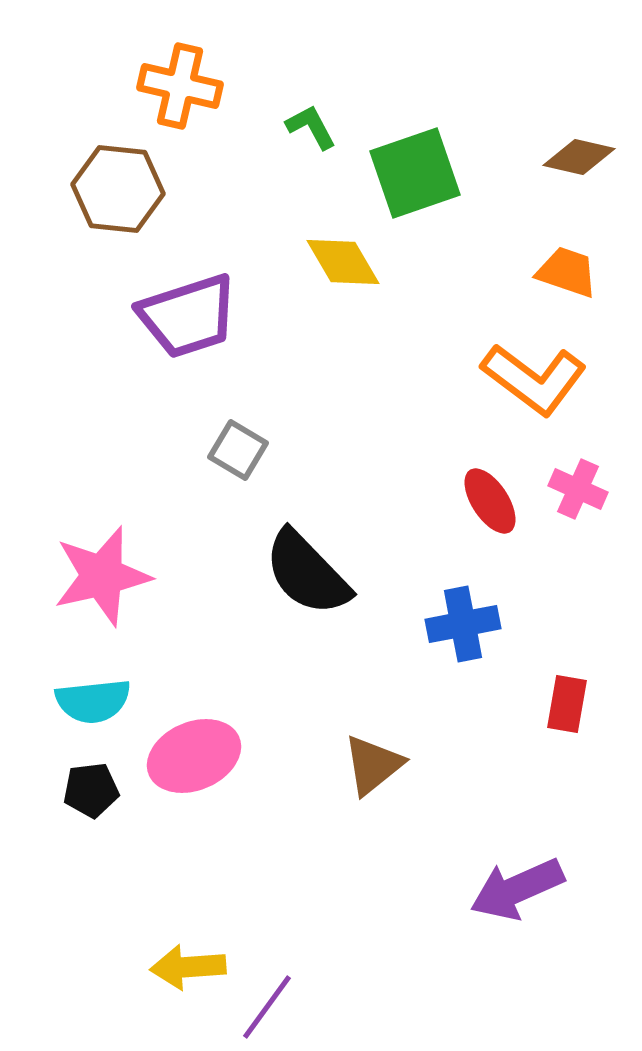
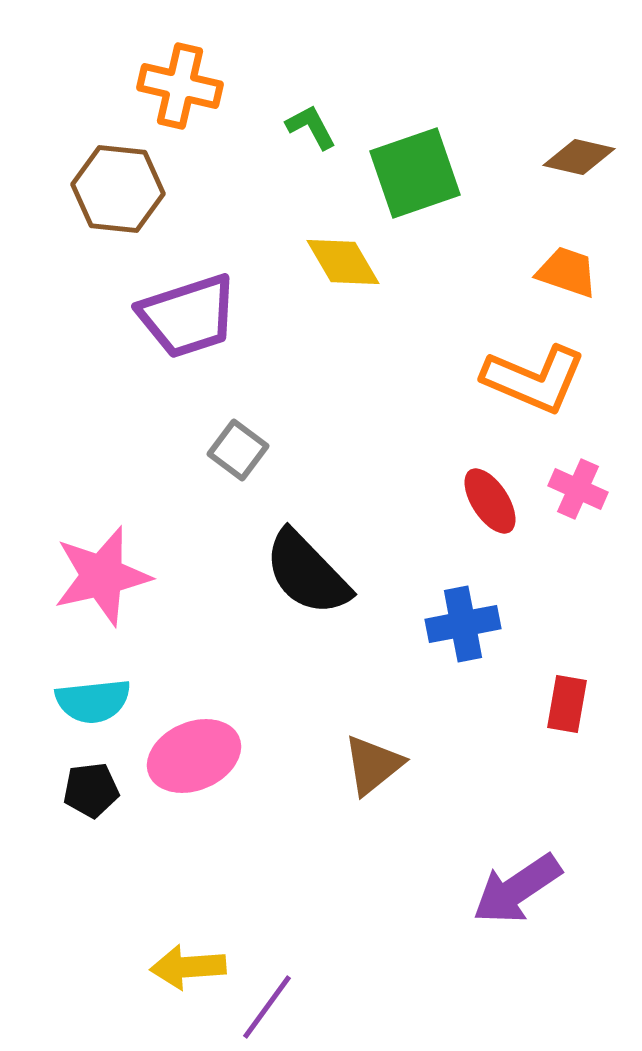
orange L-shape: rotated 14 degrees counterclockwise
gray square: rotated 6 degrees clockwise
purple arrow: rotated 10 degrees counterclockwise
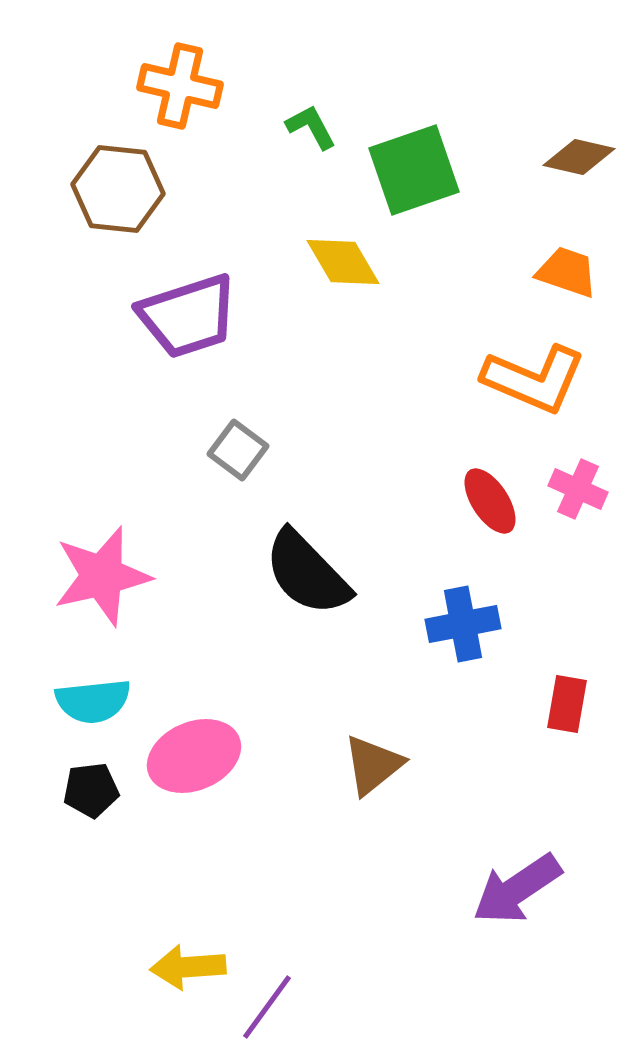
green square: moved 1 px left, 3 px up
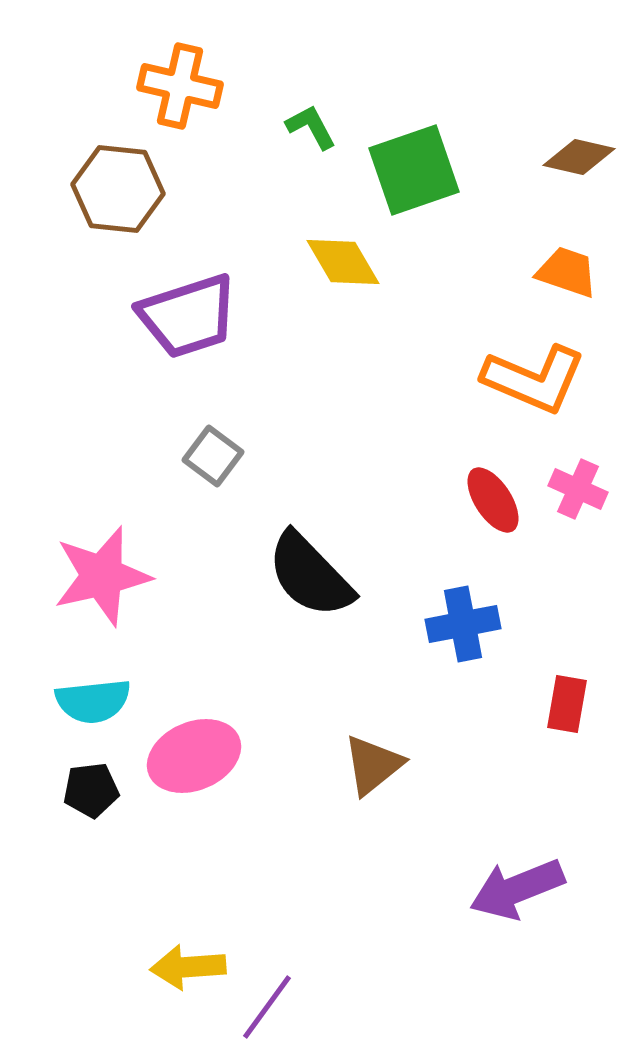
gray square: moved 25 px left, 6 px down
red ellipse: moved 3 px right, 1 px up
black semicircle: moved 3 px right, 2 px down
purple arrow: rotated 12 degrees clockwise
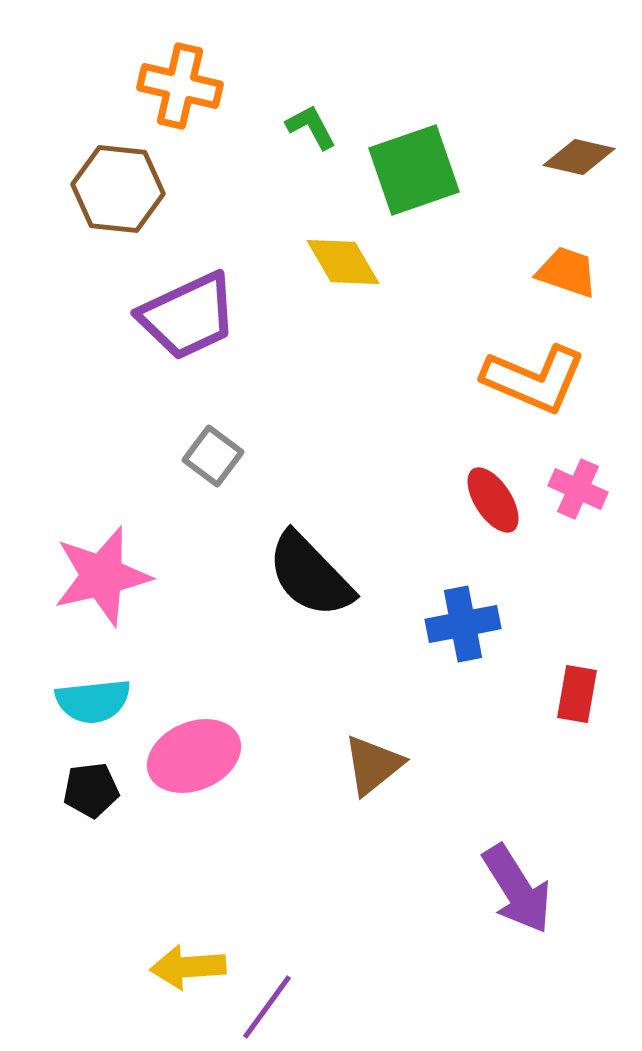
purple trapezoid: rotated 7 degrees counterclockwise
red rectangle: moved 10 px right, 10 px up
purple arrow: rotated 100 degrees counterclockwise
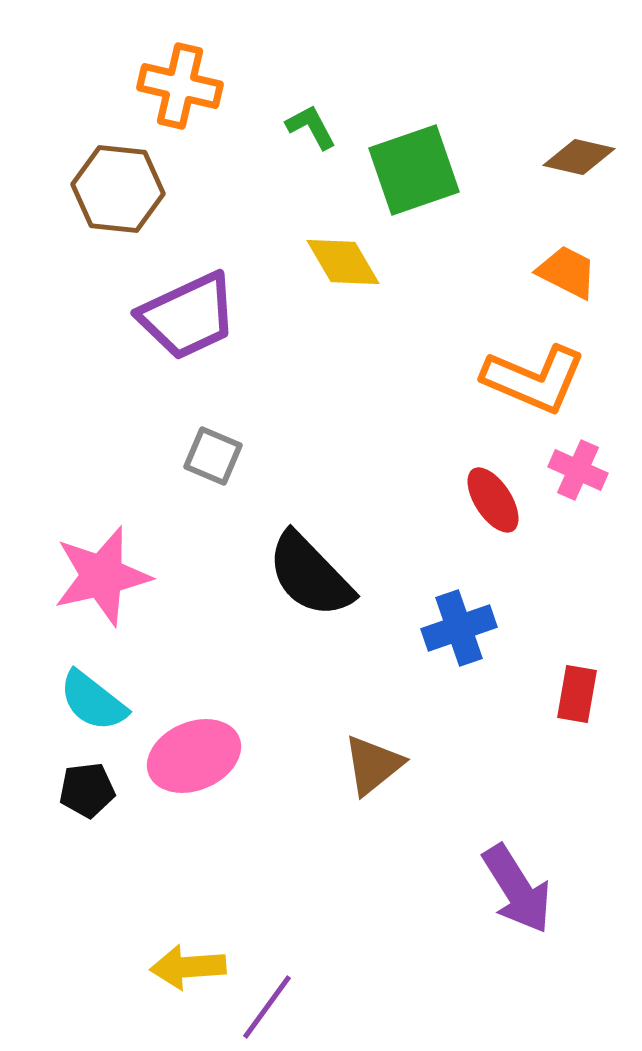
orange trapezoid: rotated 8 degrees clockwise
gray square: rotated 14 degrees counterclockwise
pink cross: moved 19 px up
blue cross: moved 4 px left, 4 px down; rotated 8 degrees counterclockwise
cyan semicircle: rotated 44 degrees clockwise
black pentagon: moved 4 px left
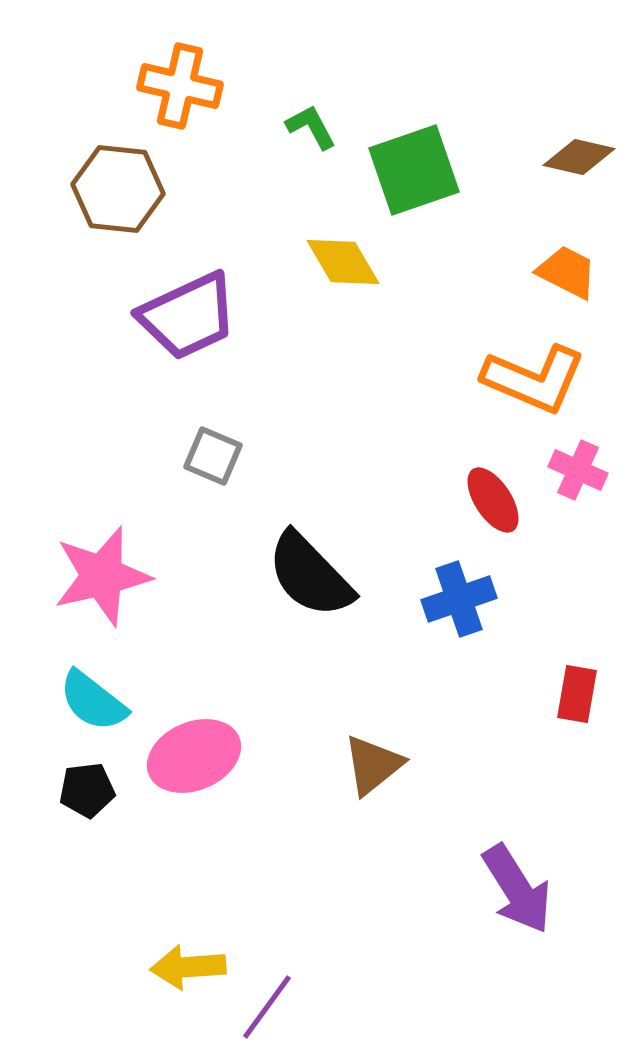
blue cross: moved 29 px up
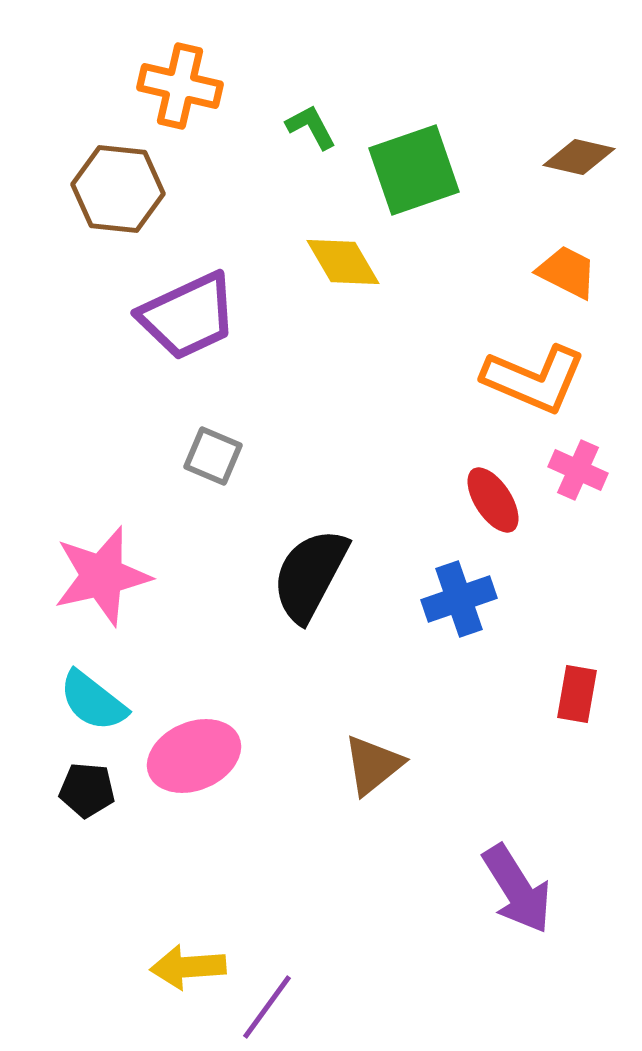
black semicircle: rotated 72 degrees clockwise
black pentagon: rotated 12 degrees clockwise
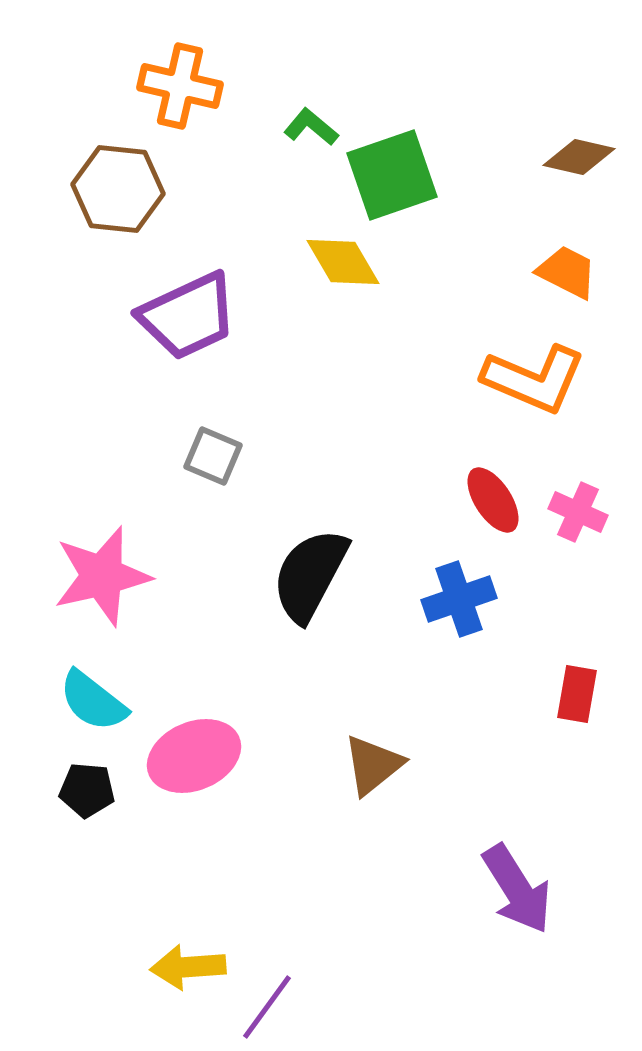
green L-shape: rotated 22 degrees counterclockwise
green square: moved 22 px left, 5 px down
pink cross: moved 42 px down
